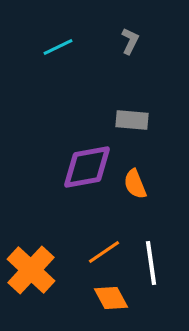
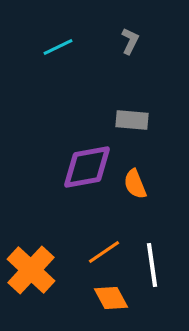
white line: moved 1 px right, 2 px down
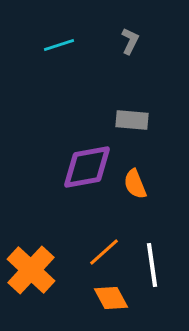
cyan line: moved 1 px right, 2 px up; rotated 8 degrees clockwise
orange line: rotated 8 degrees counterclockwise
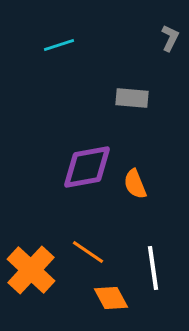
gray L-shape: moved 40 px right, 3 px up
gray rectangle: moved 22 px up
orange line: moved 16 px left; rotated 76 degrees clockwise
white line: moved 1 px right, 3 px down
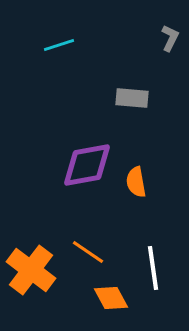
purple diamond: moved 2 px up
orange semicircle: moved 1 px right, 2 px up; rotated 12 degrees clockwise
orange cross: rotated 6 degrees counterclockwise
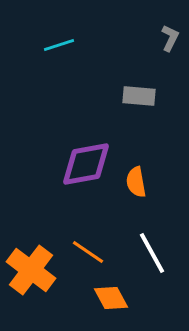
gray rectangle: moved 7 px right, 2 px up
purple diamond: moved 1 px left, 1 px up
white line: moved 1 px left, 15 px up; rotated 21 degrees counterclockwise
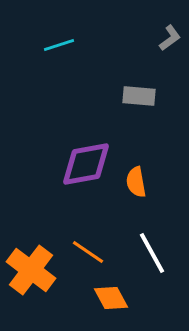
gray L-shape: rotated 28 degrees clockwise
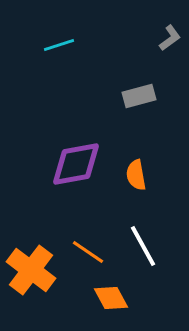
gray rectangle: rotated 20 degrees counterclockwise
purple diamond: moved 10 px left
orange semicircle: moved 7 px up
white line: moved 9 px left, 7 px up
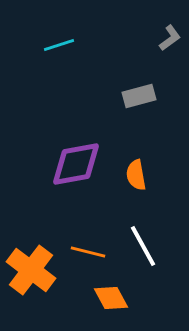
orange line: rotated 20 degrees counterclockwise
